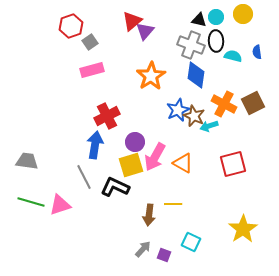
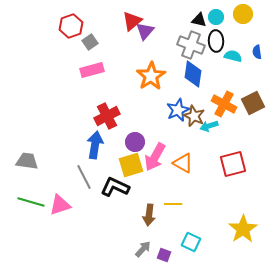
blue diamond: moved 3 px left, 1 px up
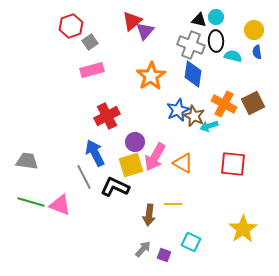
yellow circle: moved 11 px right, 16 px down
blue arrow: moved 8 px down; rotated 36 degrees counterclockwise
red square: rotated 20 degrees clockwise
pink triangle: rotated 40 degrees clockwise
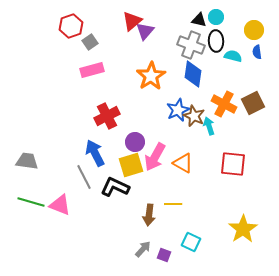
cyan arrow: rotated 90 degrees clockwise
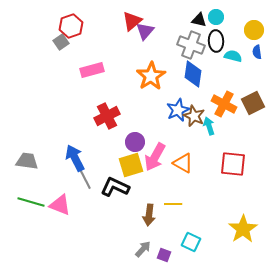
gray square: moved 29 px left
blue arrow: moved 20 px left, 5 px down
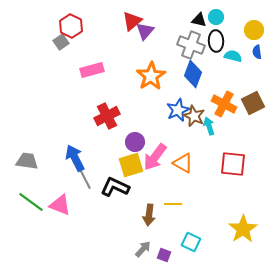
red hexagon: rotated 15 degrees counterclockwise
blue diamond: rotated 12 degrees clockwise
pink arrow: rotated 8 degrees clockwise
green line: rotated 20 degrees clockwise
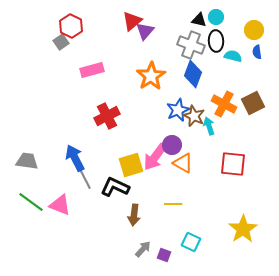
purple circle: moved 37 px right, 3 px down
brown arrow: moved 15 px left
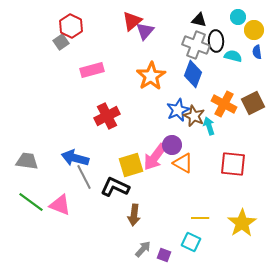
cyan circle: moved 22 px right
gray cross: moved 5 px right
blue arrow: rotated 48 degrees counterclockwise
yellow line: moved 27 px right, 14 px down
yellow star: moved 1 px left, 6 px up
